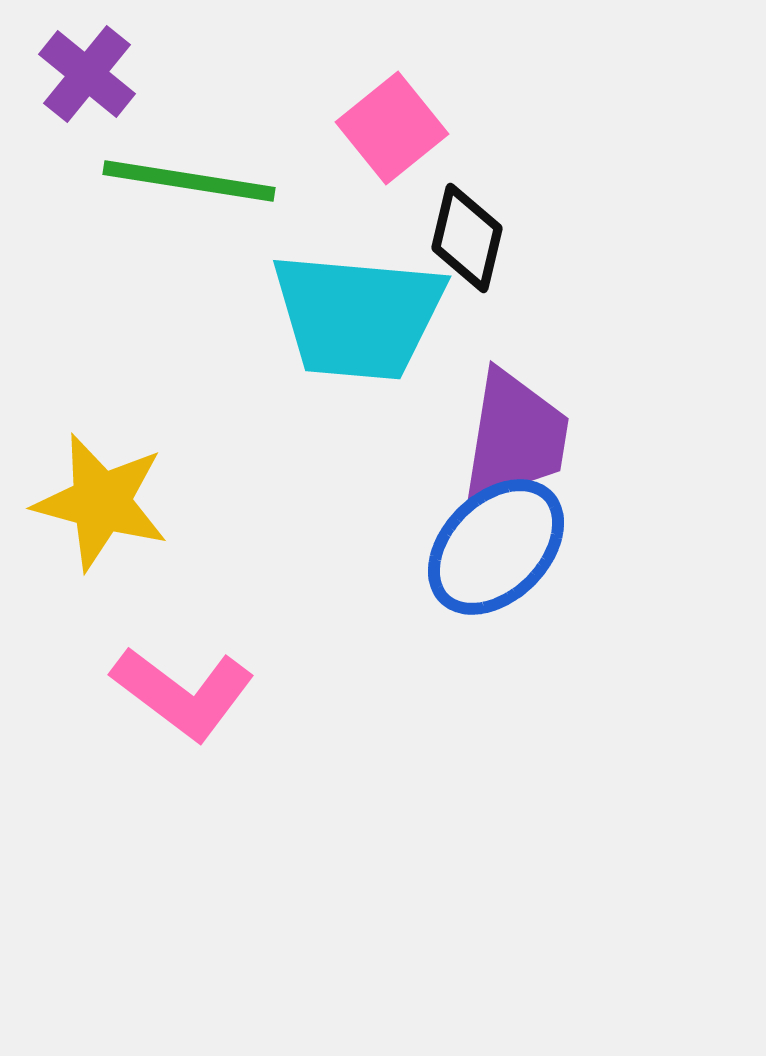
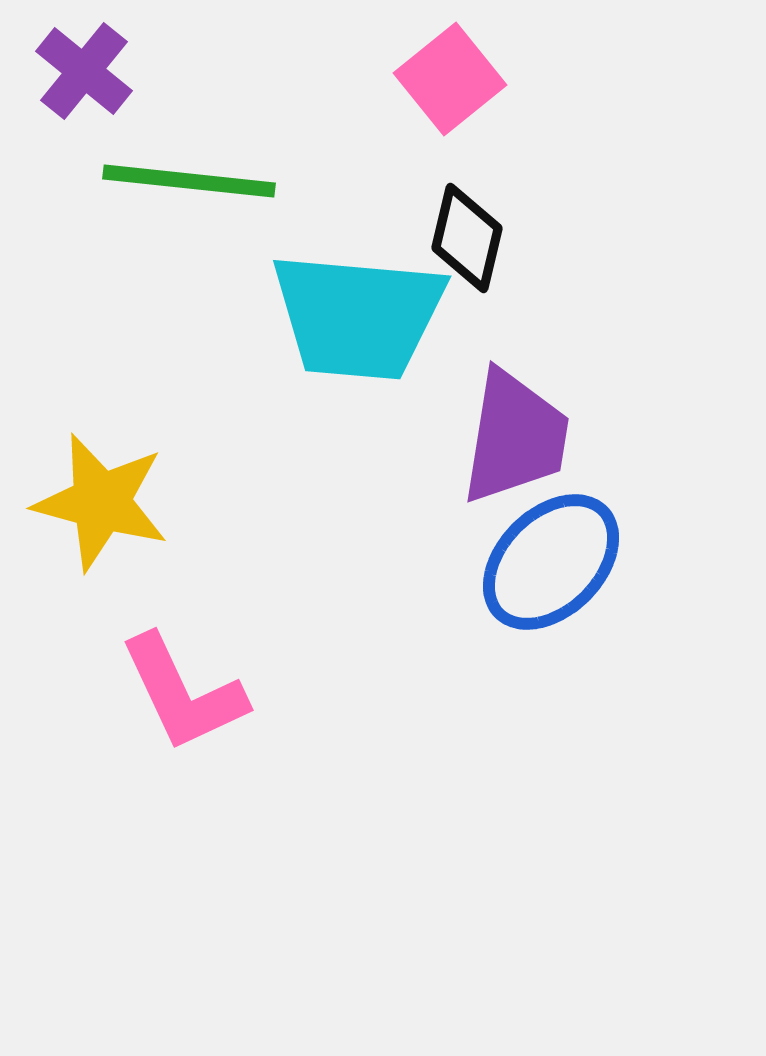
purple cross: moved 3 px left, 3 px up
pink square: moved 58 px right, 49 px up
green line: rotated 3 degrees counterclockwise
blue ellipse: moved 55 px right, 15 px down
pink L-shape: rotated 28 degrees clockwise
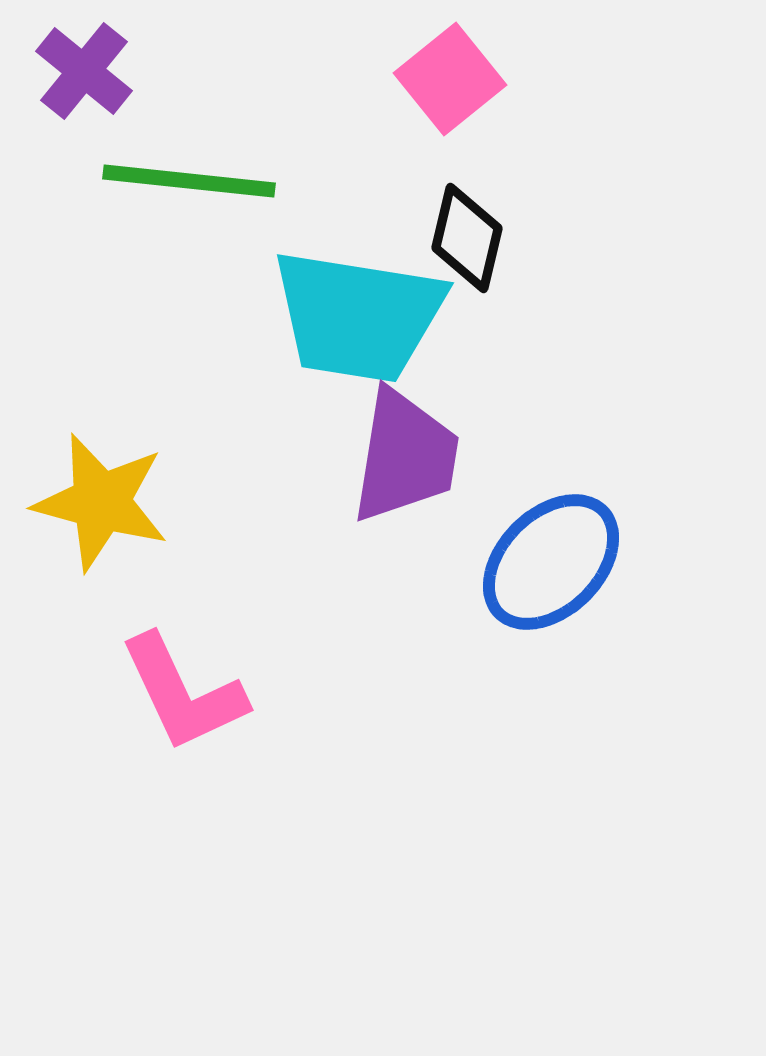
cyan trapezoid: rotated 4 degrees clockwise
purple trapezoid: moved 110 px left, 19 px down
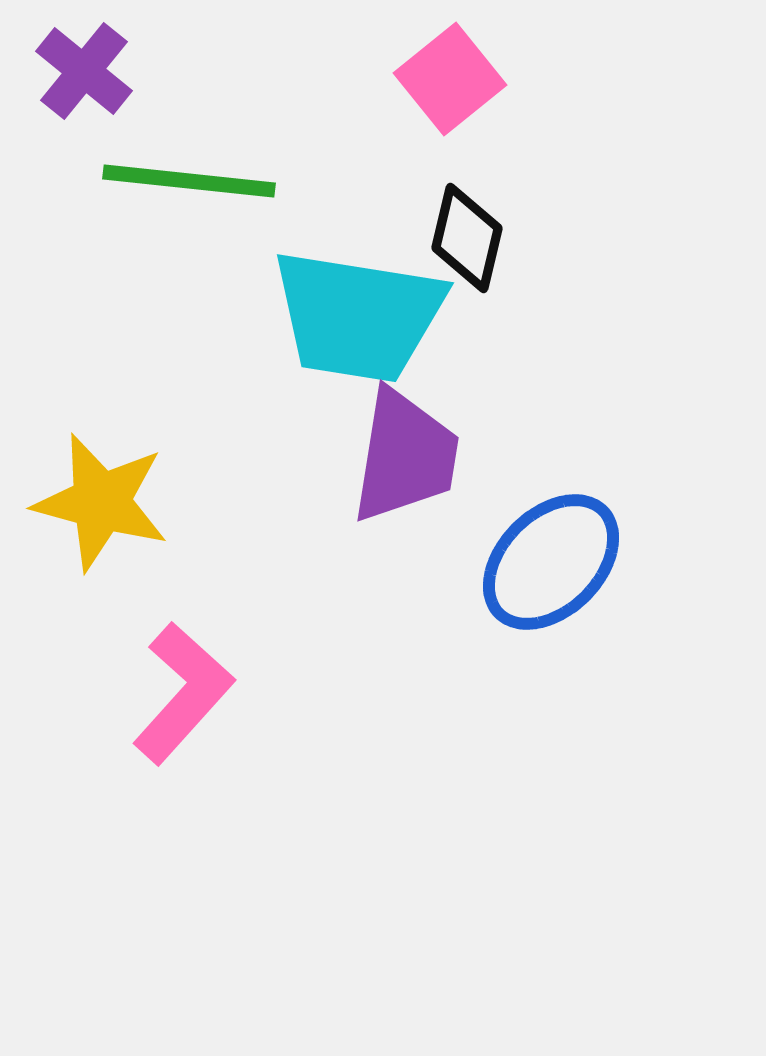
pink L-shape: rotated 113 degrees counterclockwise
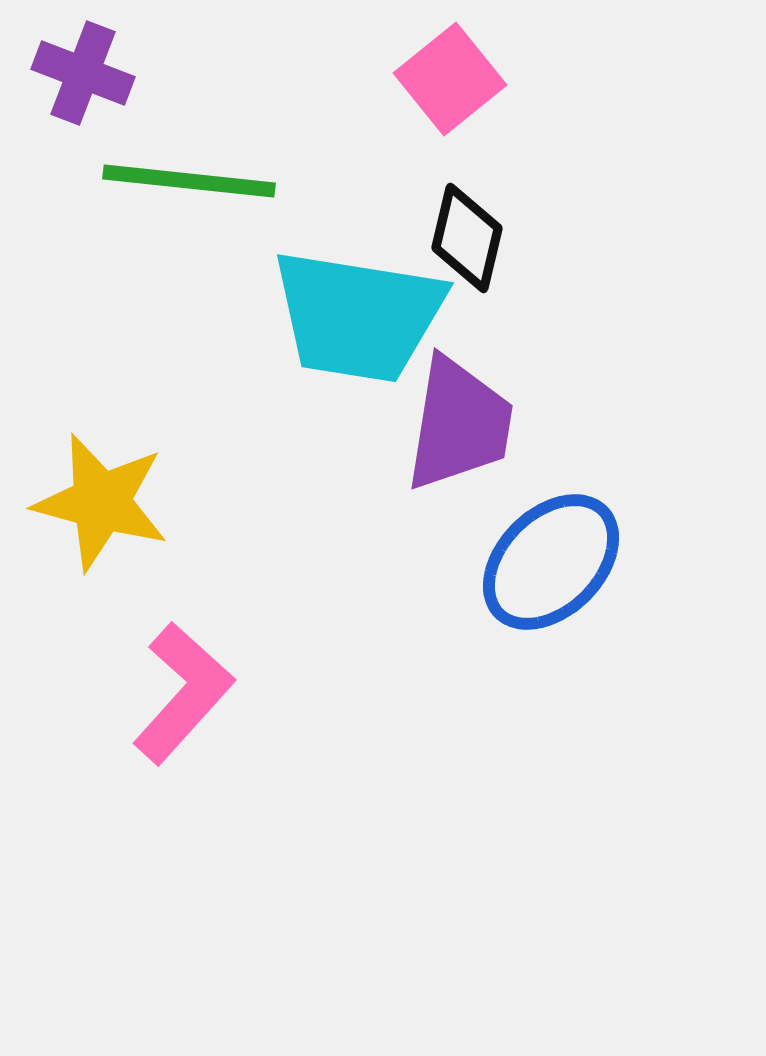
purple cross: moved 1 px left, 2 px down; rotated 18 degrees counterclockwise
purple trapezoid: moved 54 px right, 32 px up
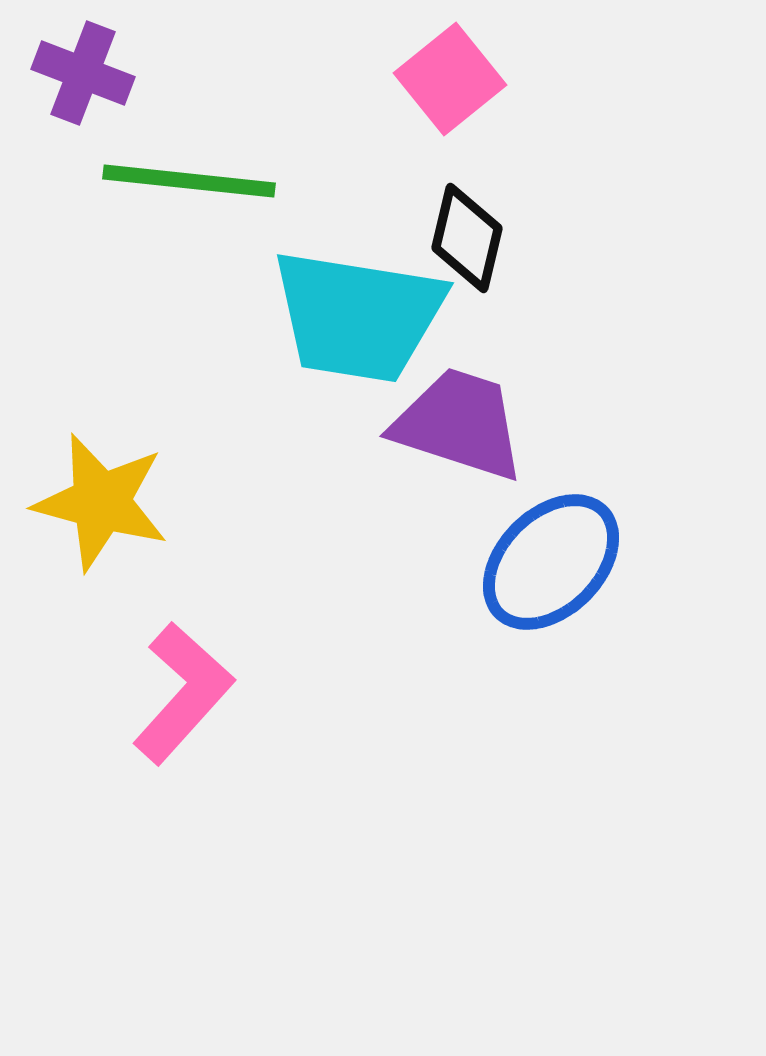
purple trapezoid: rotated 81 degrees counterclockwise
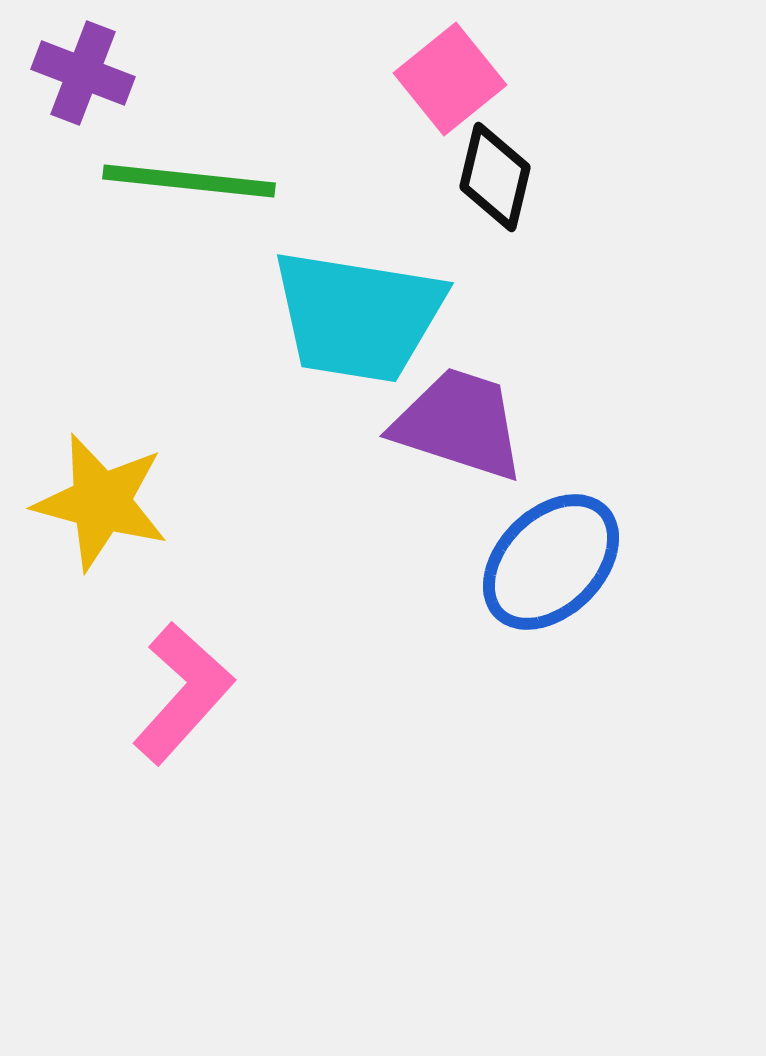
black diamond: moved 28 px right, 61 px up
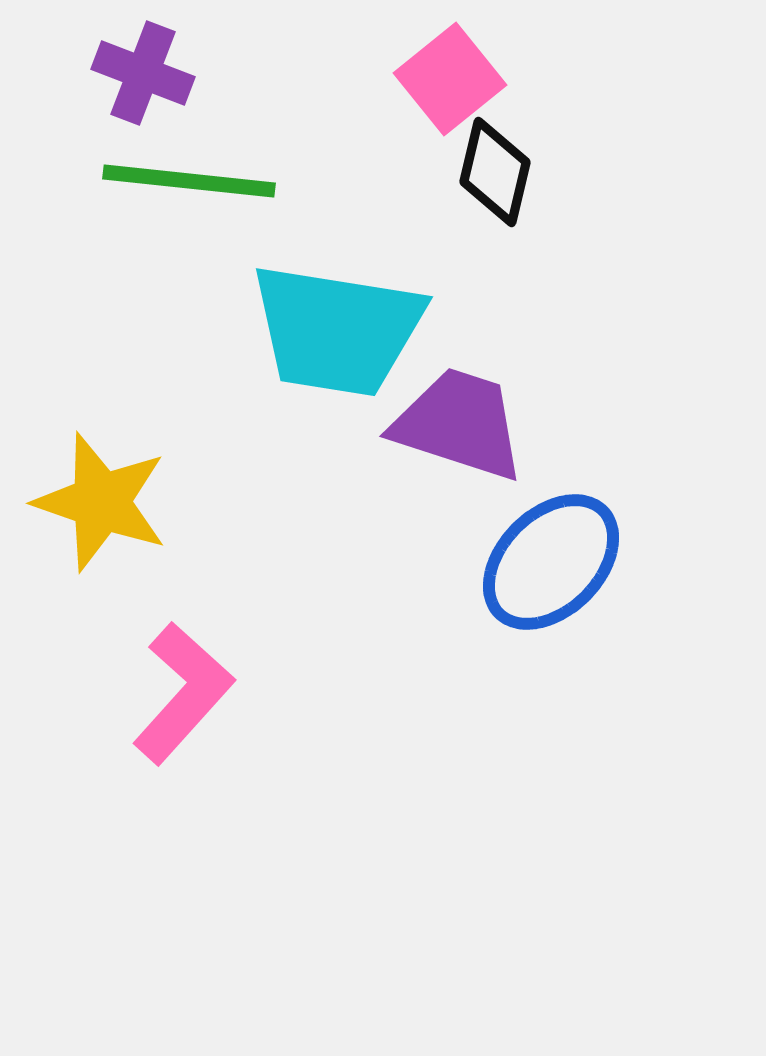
purple cross: moved 60 px right
black diamond: moved 5 px up
cyan trapezoid: moved 21 px left, 14 px down
yellow star: rotated 4 degrees clockwise
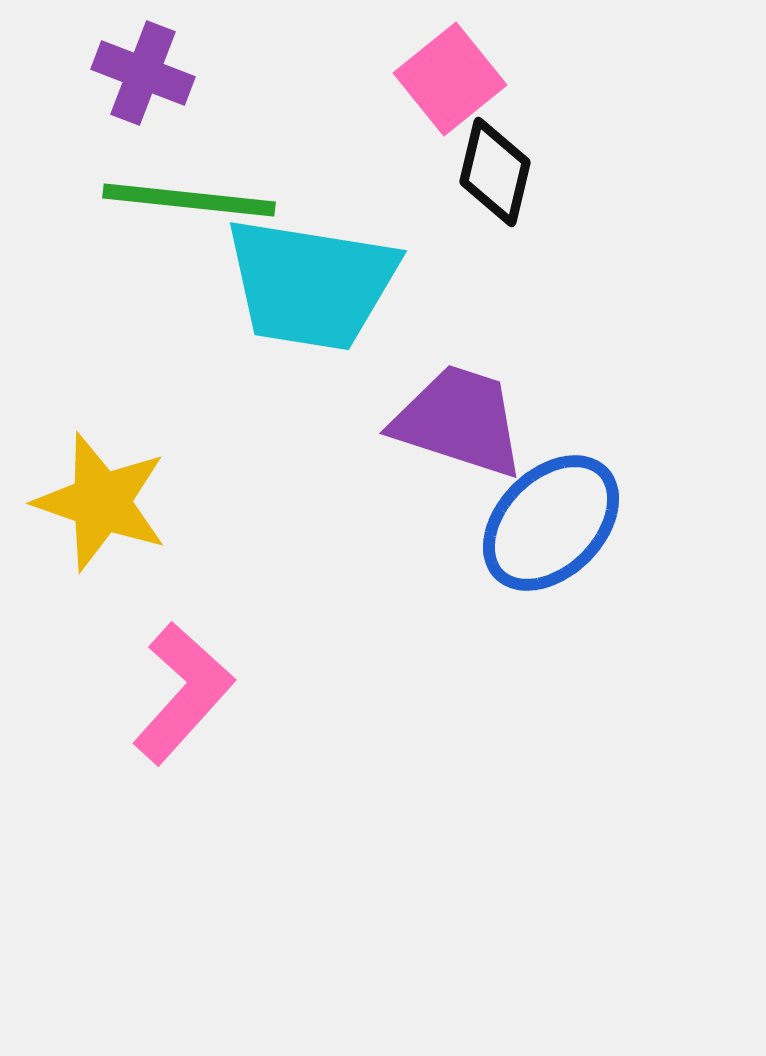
green line: moved 19 px down
cyan trapezoid: moved 26 px left, 46 px up
purple trapezoid: moved 3 px up
blue ellipse: moved 39 px up
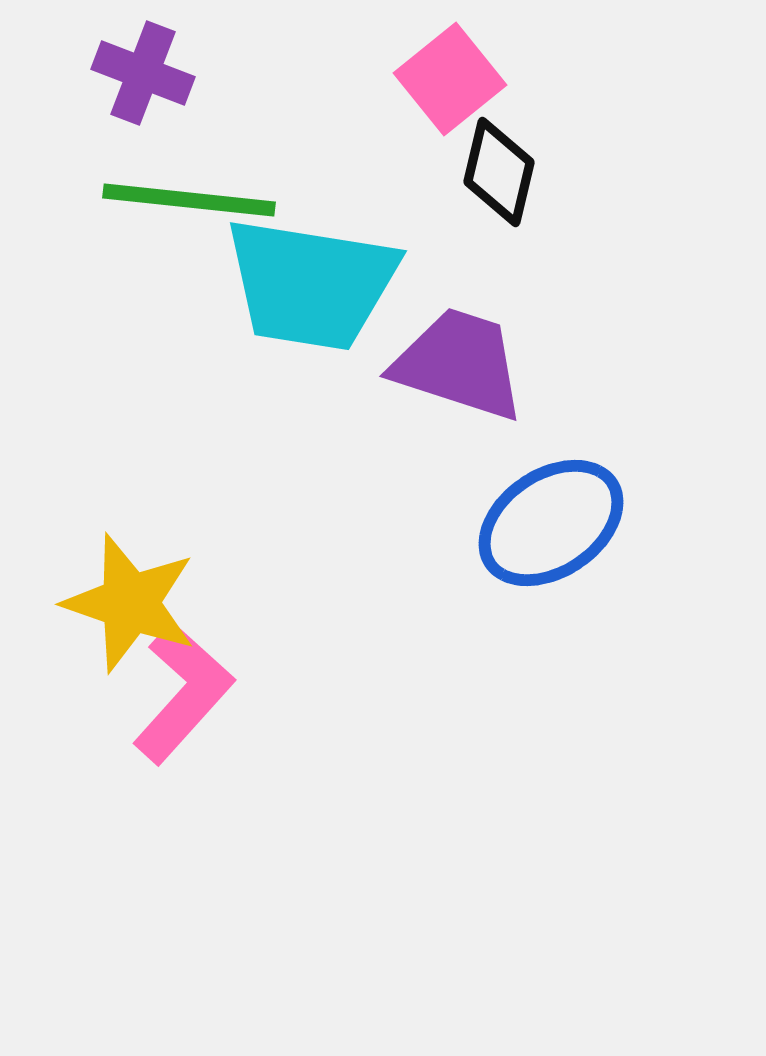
black diamond: moved 4 px right
purple trapezoid: moved 57 px up
yellow star: moved 29 px right, 101 px down
blue ellipse: rotated 11 degrees clockwise
